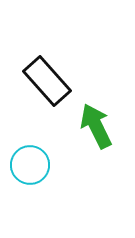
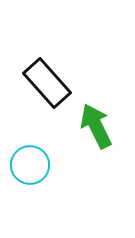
black rectangle: moved 2 px down
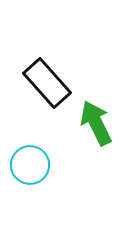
green arrow: moved 3 px up
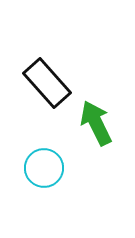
cyan circle: moved 14 px right, 3 px down
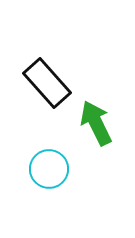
cyan circle: moved 5 px right, 1 px down
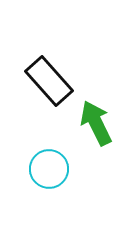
black rectangle: moved 2 px right, 2 px up
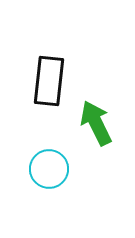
black rectangle: rotated 48 degrees clockwise
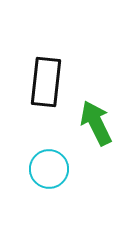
black rectangle: moved 3 px left, 1 px down
